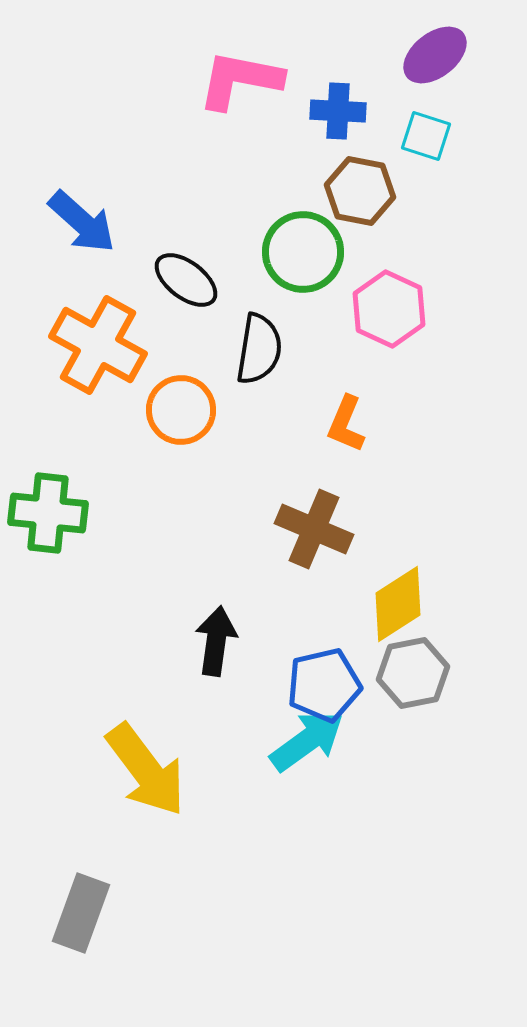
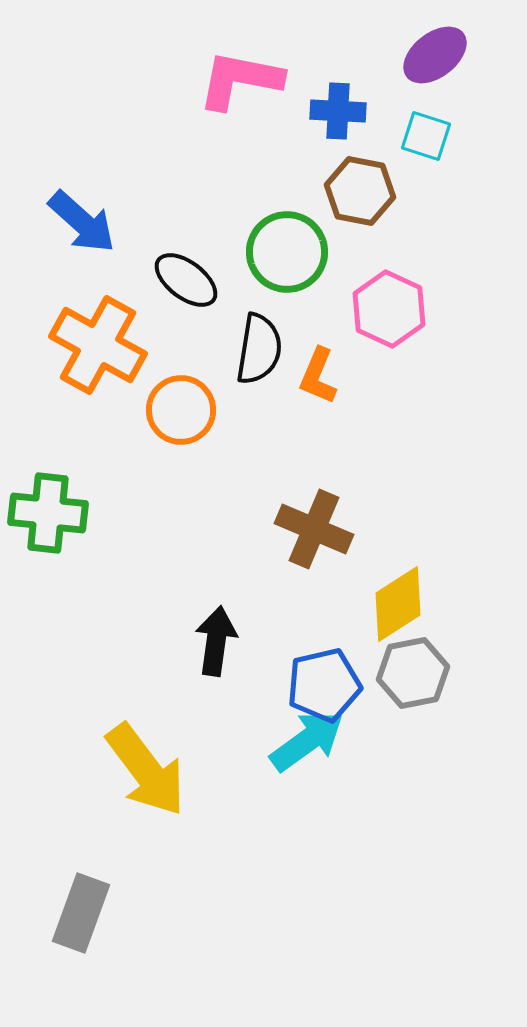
green circle: moved 16 px left
orange L-shape: moved 28 px left, 48 px up
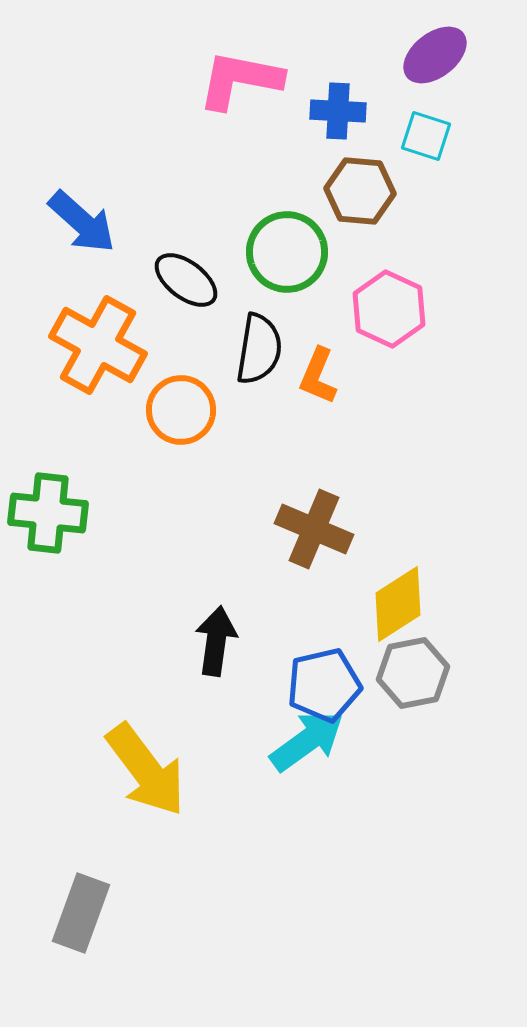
brown hexagon: rotated 6 degrees counterclockwise
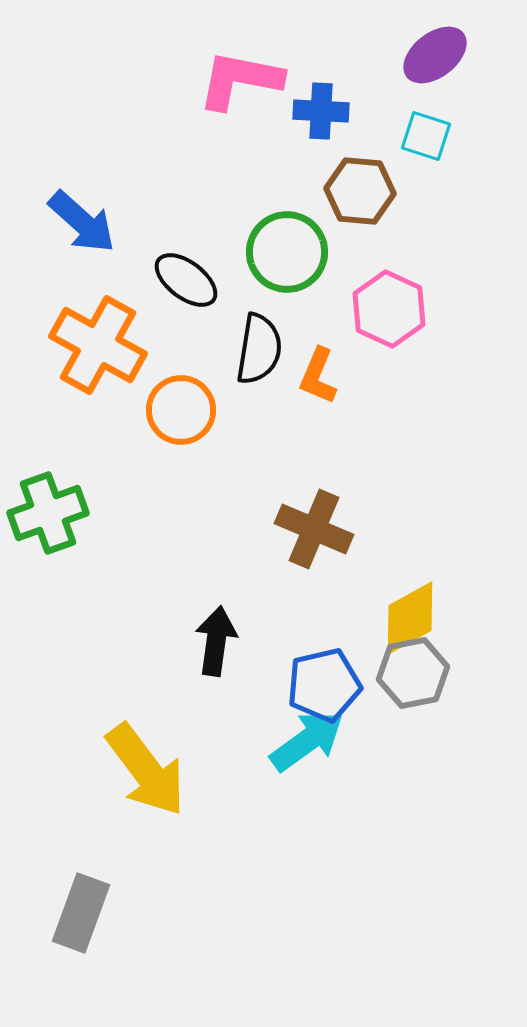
blue cross: moved 17 px left
green cross: rotated 26 degrees counterclockwise
yellow diamond: moved 12 px right, 14 px down; rotated 4 degrees clockwise
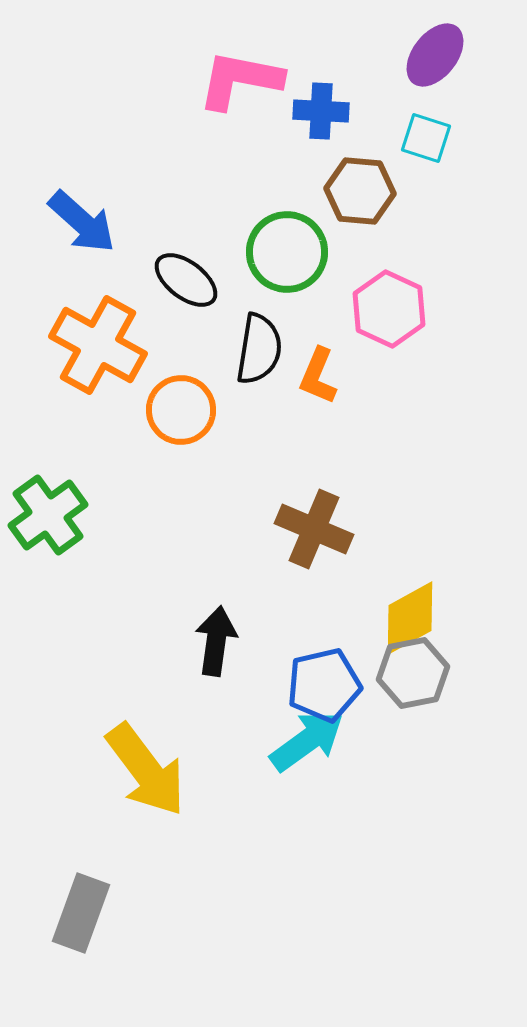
purple ellipse: rotated 14 degrees counterclockwise
cyan square: moved 2 px down
green cross: moved 2 px down; rotated 16 degrees counterclockwise
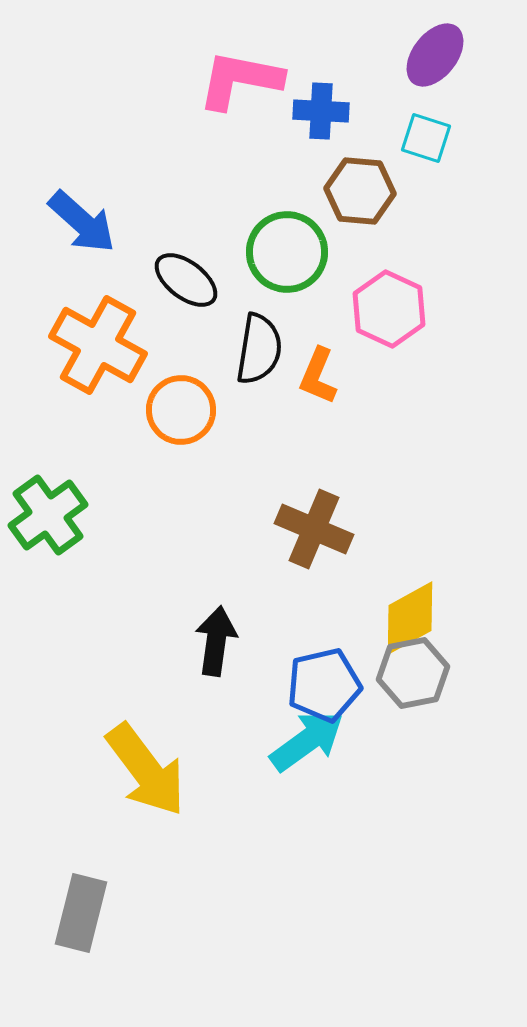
gray rectangle: rotated 6 degrees counterclockwise
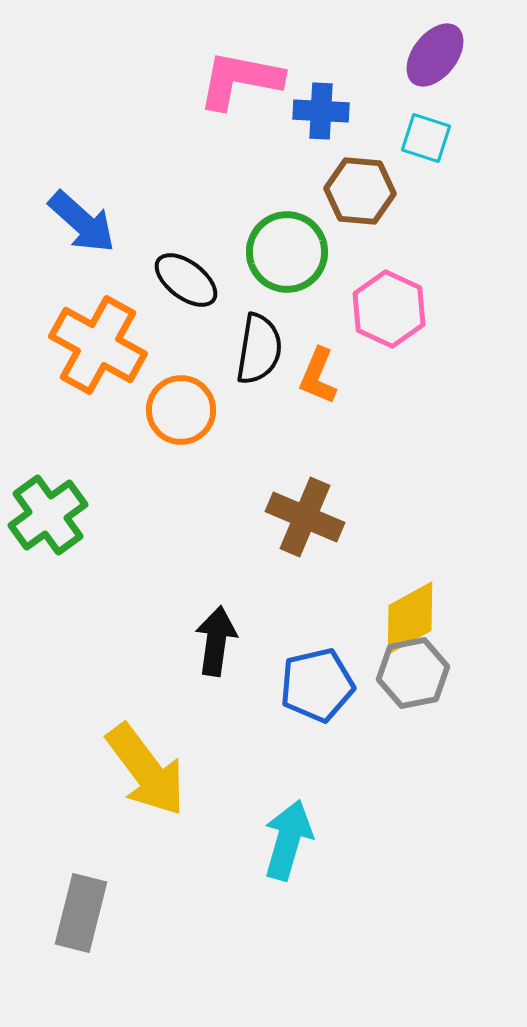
brown cross: moved 9 px left, 12 px up
blue pentagon: moved 7 px left
cyan arrow: moved 19 px left, 99 px down; rotated 38 degrees counterclockwise
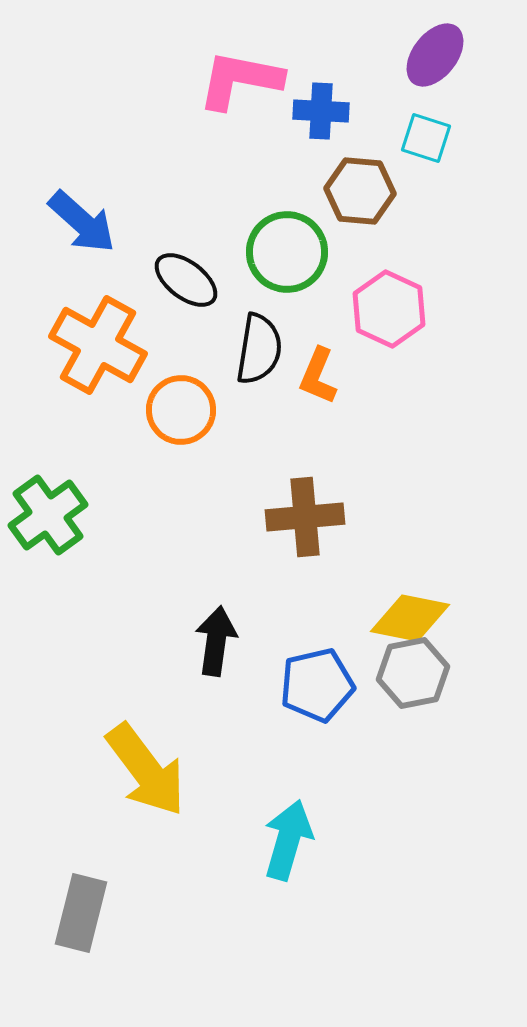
brown cross: rotated 28 degrees counterclockwise
yellow diamond: rotated 40 degrees clockwise
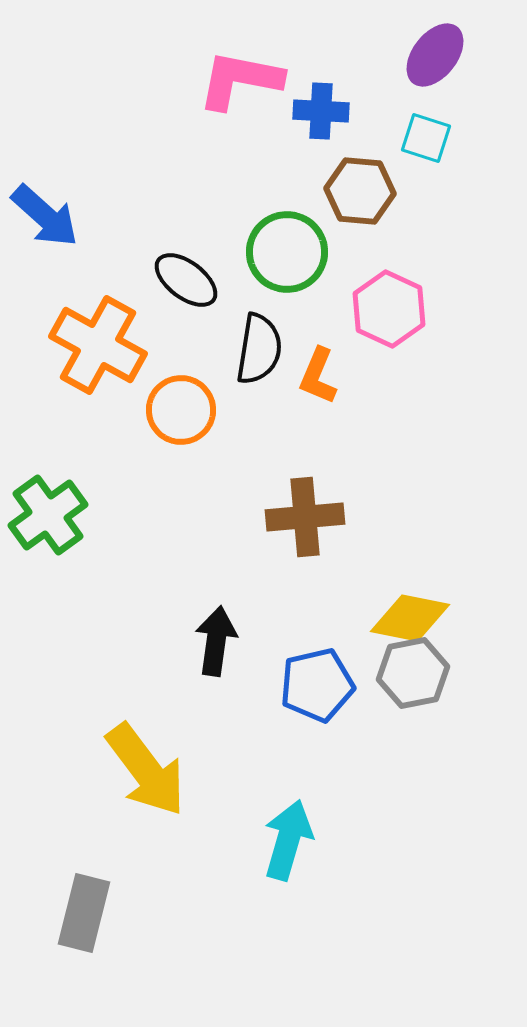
blue arrow: moved 37 px left, 6 px up
gray rectangle: moved 3 px right
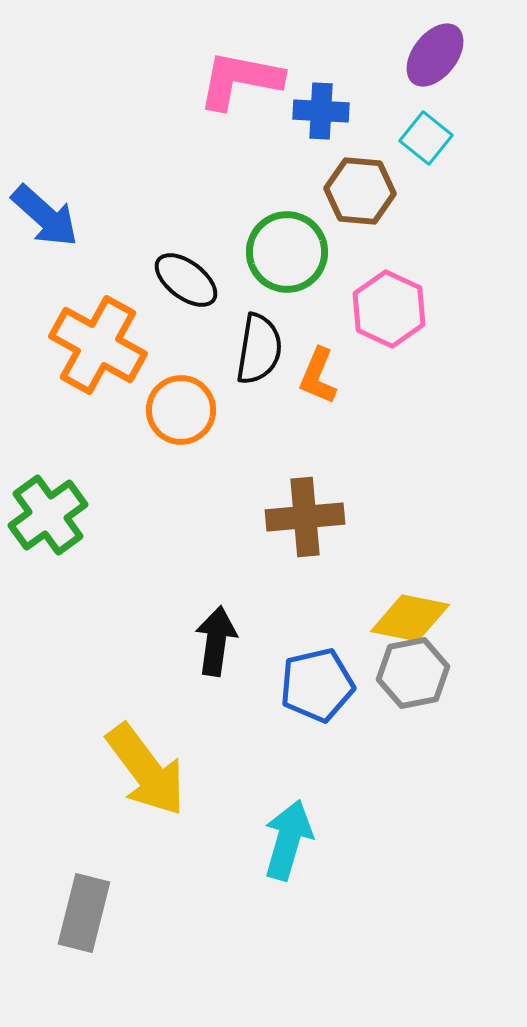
cyan square: rotated 21 degrees clockwise
